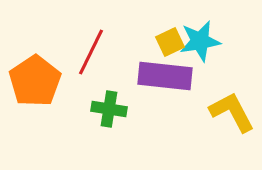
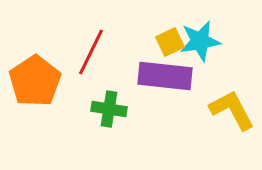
yellow L-shape: moved 2 px up
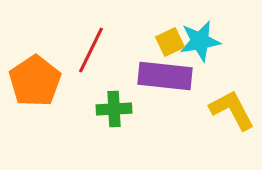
red line: moved 2 px up
green cross: moved 5 px right; rotated 12 degrees counterclockwise
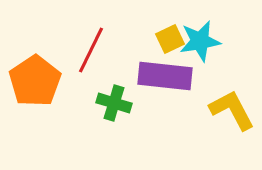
yellow square: moved 3 px up
green cross: moved 6 px up; rotated 20 degrees clockwise
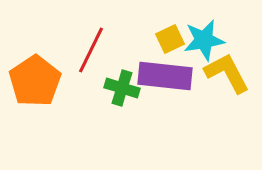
cyan star: moved 4 px right, 1 px up
green cross: moved 8 px right, 15 px up
yellow L-shape: moved 5 px left, 37 px up
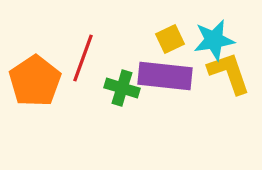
cyan star: moved 10 px right
red line: moved 8 px left, 8 px down; rotated 6 degrees counterclockwise
yellow L-shape: moved 2 px right; rotated 9 degrees clockwise
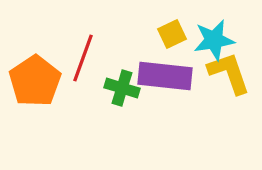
yellow square: moved 2 px right, 5 px up
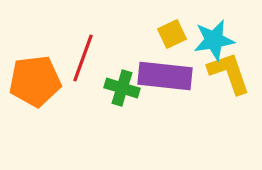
orange pentagon: rotated 27 degrees clockwise
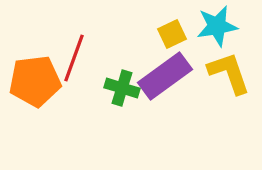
cyan star: moved 3 px right, 14 px up
red line: moved 9 px left
purple rectangle: rotated 42 degrees counterclockwise
